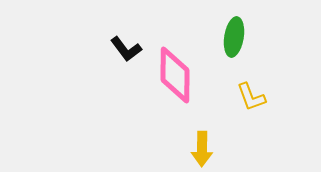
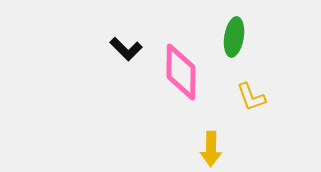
black L-shape: rotated 8 degrees counterclockwise
pink diamond: moved 6 px right, 3 px up
yellow arrow: moved 9 px right
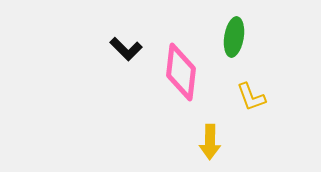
pink diamond: rotated 6 degrees clockwise
yellow arrow: moved 1 px left, 7 px up
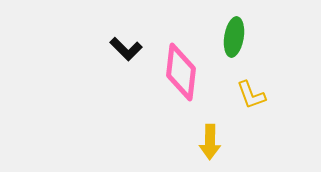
yellow L-shape: moved 2 px up
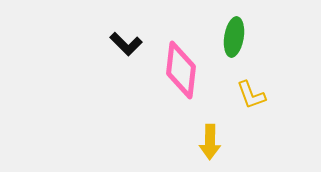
black L-shape: moved 5 px up
pink diamond: moved 2 px up
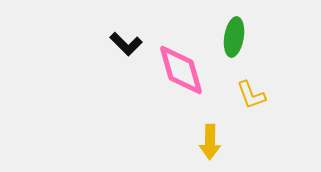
pink diamond: rotated 22 degrees counterclockwise
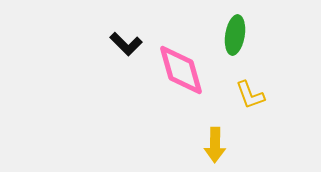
green ellipse: moved 1 px right, 2 px up
yellow L-shape: moved 1 px left
yellow arrow: moved 5 px right, 3 px down
